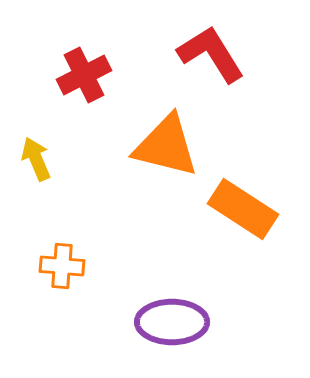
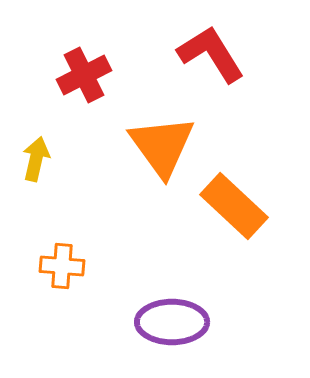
orange triangle: moved 4 px left; rotated 40 degrees clockwise
yellow arrow: rotated 36 degrees clockwise
orange rectangle: moved 9 px left, 3 px up; rotated 10 degrees clockwise
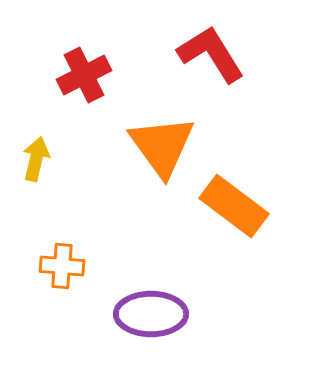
orange rectangle: rotated 6 degrees counterclockwise
purple ellipse: moved 21 px left, 8 px up
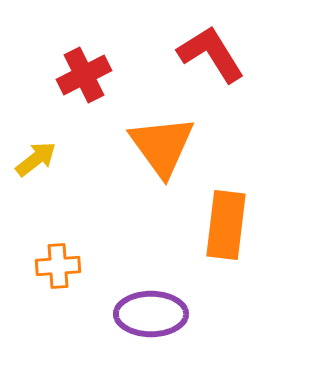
yellow arrow: rotated 39 degrees clockwise
orange rectangle: moved 8 px left, 19 px down; rotated 60 degrees clockwise
orange cross: moved 4 px left; rotated 9 degrees counterclockwise
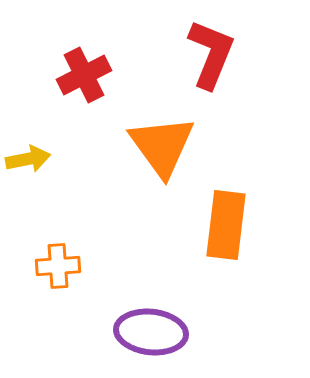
red L-shape: rotated 54 degrees clockwise
yellow arrow: moved 8 px left; rotated 27 degrees clockwise
purple ellipse: moved 18 px down; rotated 6 degrees clockwise
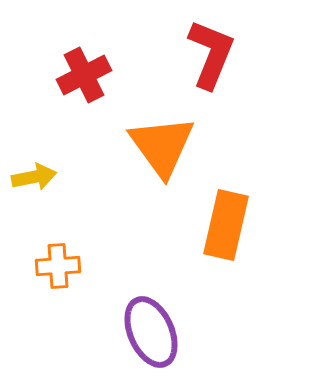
yellow arrow: moved 6 px right, 18 px down
orange rectangle: rotated 6 degrees clockwise
purple ellipse: rotated 60 degrees clockwise
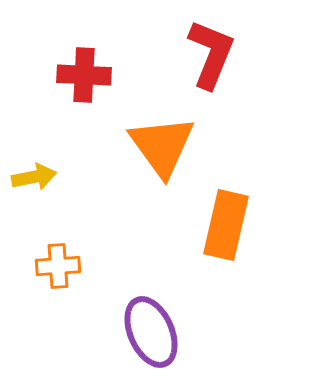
red cross: rotated 30 degrees clockwise
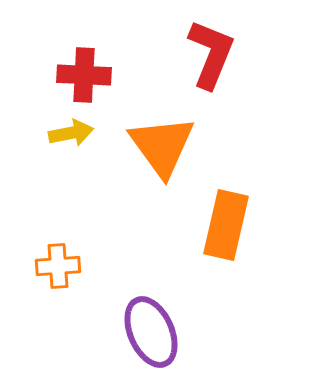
yellow arrow: moved 37 px right, 44 px up
